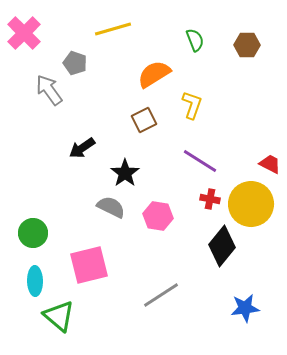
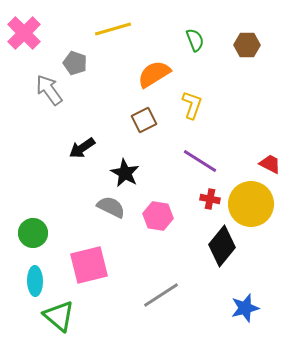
black star: rotated 8 degrees counterclockwise
blue star: rotated 8 degrees counterclockwise
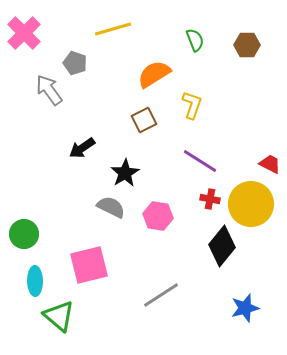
black star: rotated 12 degrees clockwise
green circle: moved 9 px left, 1 px down
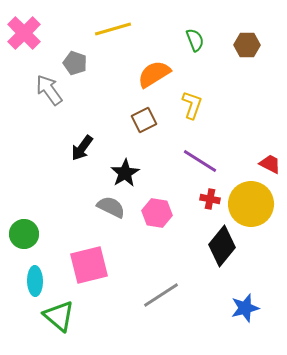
black arrow: rotated 20 degrees counterclockwise
pink hexagon: moved 1 px left, 3 px up
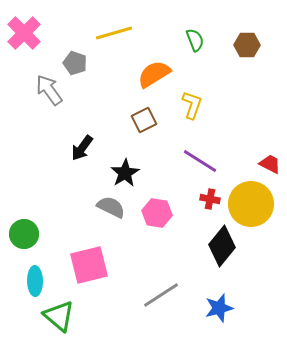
yellow line: moved 1 px right, 4 px down
blue star: moved 26 px left
